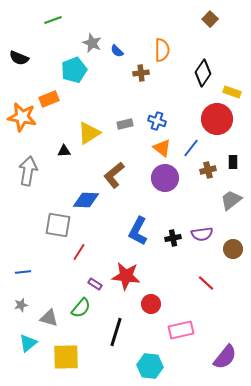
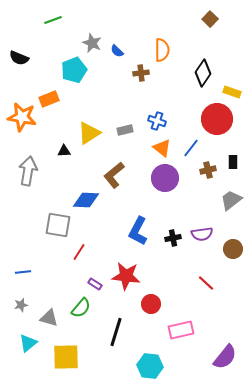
gray rectangle at (125, 124): moved 6 px down
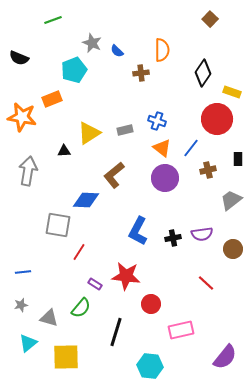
orange rectangle at (49, 99): moved 3 px right
black rectangle at (233, 162): moved 5 px right, 3 px up
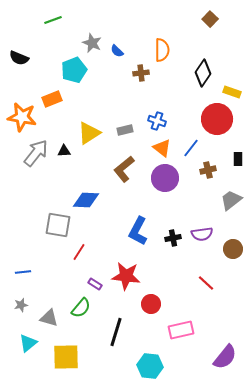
gray arrow at (28, 171): moved 8 px right, 18 px up; rotated 28 degrees clockwise
brown L-shape at (114, 175): moved 10 px right, 6 px up
